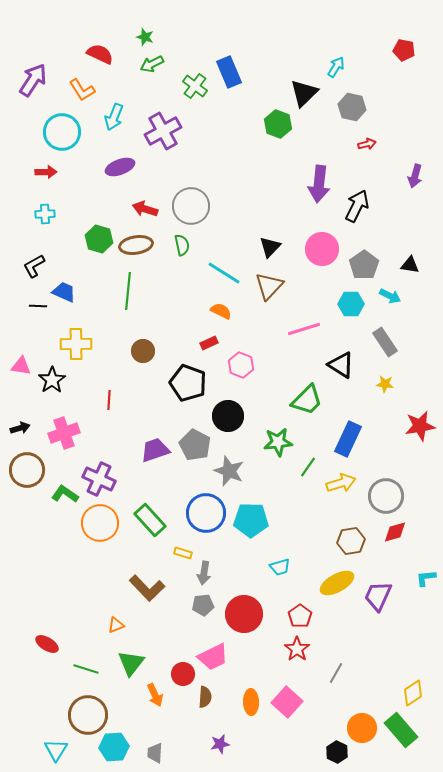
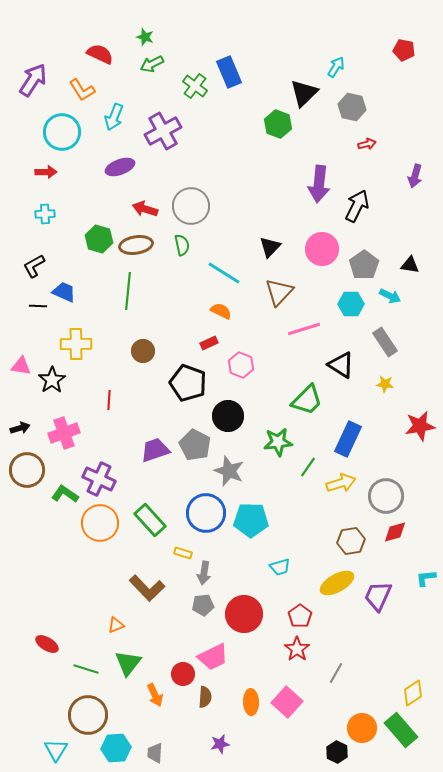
brown triangle at (269, 286): moved 10 px right, 6 px down
green triangle at (131, 663): moved 3 px left
cyan hexagon at (114, 747): moved 2 px right, 1 px down
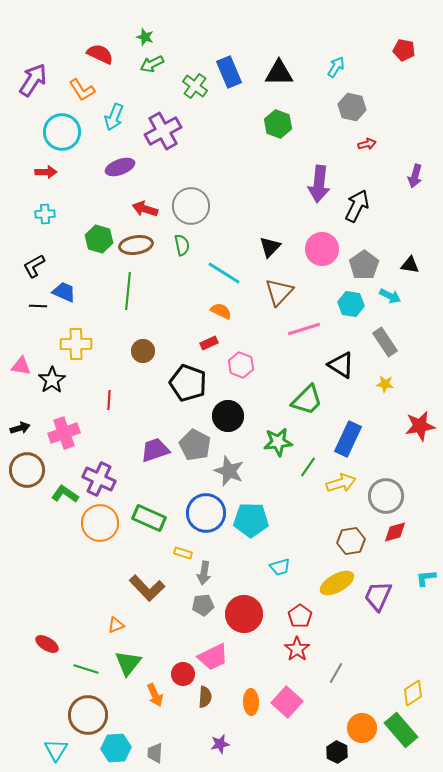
black triangle at (304, 93): moved 25 px left, 20 px up; rotated 44 degrees clockwise
cyan hexagon at (351, 304): rotated 10 degrees clockwise
green rectangle at (150, 520): moved 1 px left, 2 px up; rotated 24 degrees counterclockwise
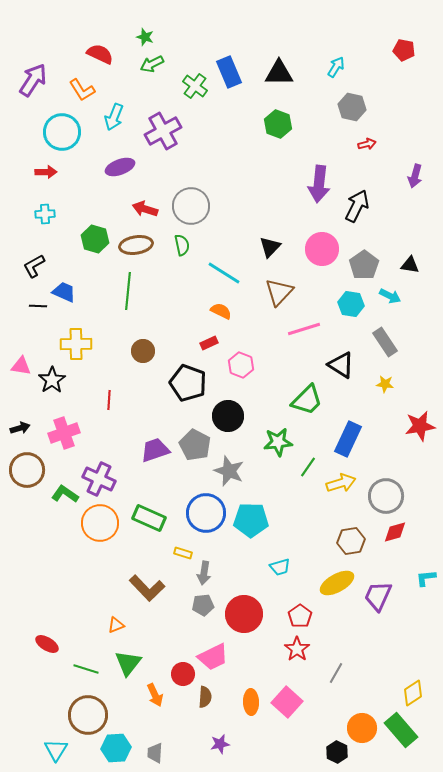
green hexagon at (99, 239): moved 4 px left
